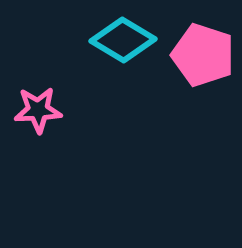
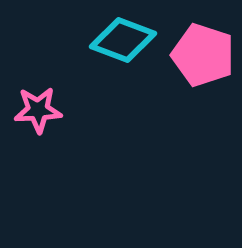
cyan diamond: rotated 10 degrees counterclockwise
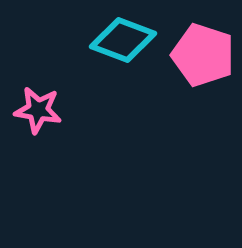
pink star: rotated 12 degrees clockwise
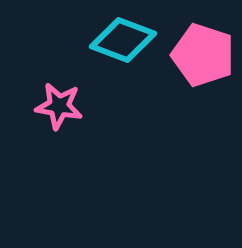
pink star: moved 21 px right, 4 px up
